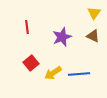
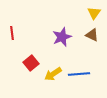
red line: moved 15 px left, 6 px down
brown triangle: moved 1 px left, 1 px up
yellow arrow: moved 1 px down
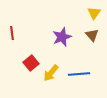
brown triangle: rotated 24 degrees clockwise
yellow arrow: moved 2 px left, 1 px up; rotated 18 degrees counterclockwise
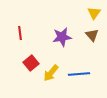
red line: moved 8 px right
purple star: rotated 12 degrees clockwise
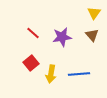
red line: moved 13 px right; rotated 40 degrees counterclockwise
yellow arrow: moved 1 px down; rotated 30 degrees counterclockwise
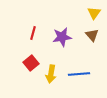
red line: rotated 64 degrees clockwise
